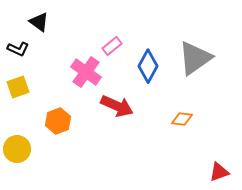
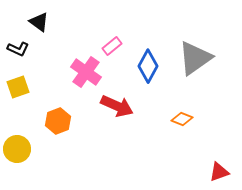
orange diamond: rotated 15 degrees clockwise
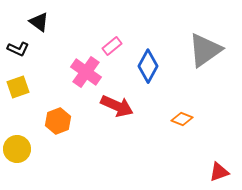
gray triangle: moved 10 px right, 8 px up
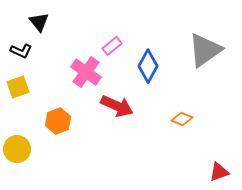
black triangle: rotated 15 degrees clockwise
black L-shape: moved 3 px right, 2 px down
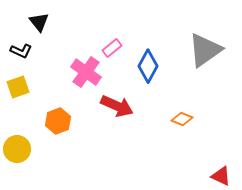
pink rectangle: moved 2 px down
red triangle: moved 2 px right, 4 px down; rotated 45 degrees clockwise
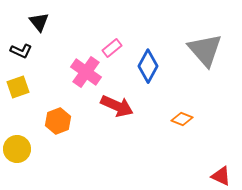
gray triangle: rotated 36 degrees counterclockwise
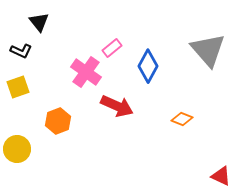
gray triangle: moved 3 px right
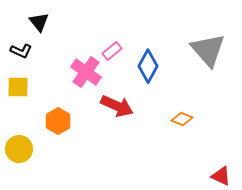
pink rectangle: moved 3 px down
yellow square: rotated 20 degrees clockwise
orange hexagon: rotated 10 degrees counterclockwise
yellow circle: moved 2 px right
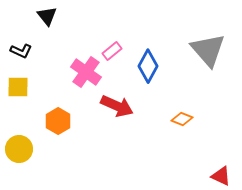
black triangle: moved 8 px right, 6 px up
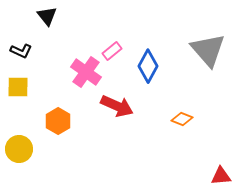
red triangle: rotated 30 degrees counterclockwise
